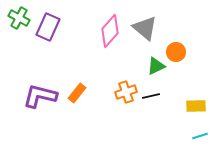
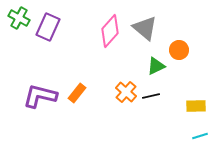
orange circle: moved 3 px right, 2 px up
orange cross: rotated 30 degrees counterclockwise
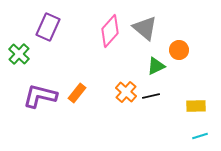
green cross: moved 36 px down; rotated 15 degrees clockwise
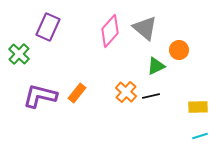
yellow rectangle: moved 2 px right, 1 px down
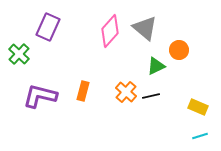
orange rectangle: moved 6 px right, 2 px up; rotated 24 degrees counterclockwise
yellow rectangle: rotated 24 degrees clockwise
